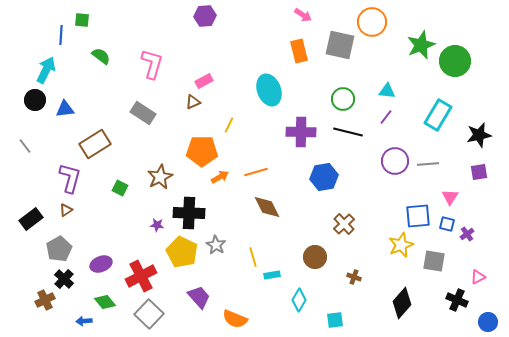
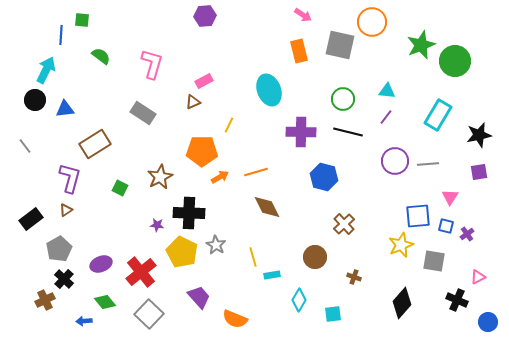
blue hexagon at (324, 177): rotated 24 degrees clockwise
blue square at (447, 224): moved 1 px left, 2 px down
red cross at (141, 276): moved 4 px up; rotated 12 degrees counterclockwise
cyan square at (335, 320): moved 2 px left, 6 px up
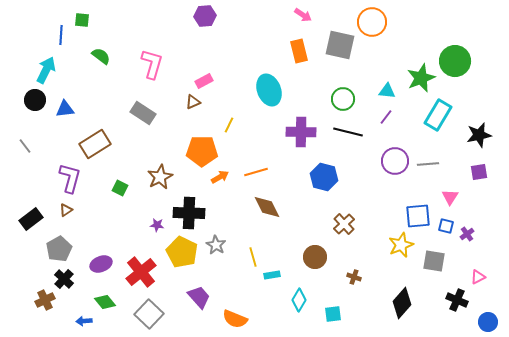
green star at (421, 45): moved 33 px down
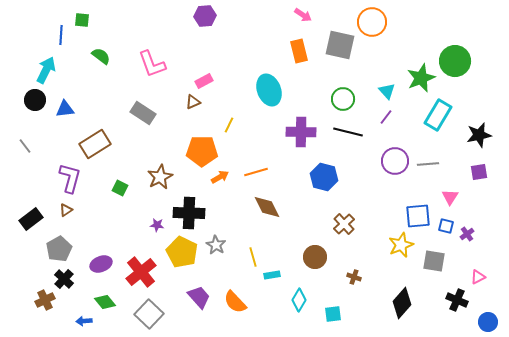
pink L-shape at (152, 64): rotated 144 degrees clockwise
cyan triangle at (387, 91): rotated 42 degrees clockwise
orange semicircle at (235, 319): moved 17 px up; rotated 25 degrees clockwise
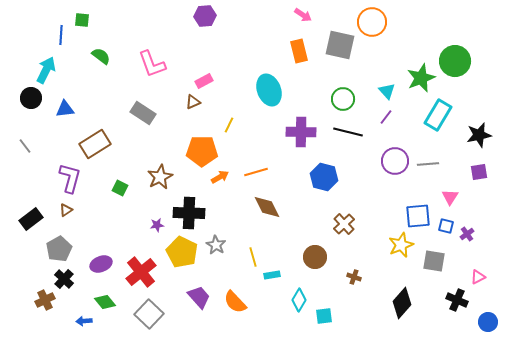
black circle at (35, 100): moved 4 px left, 2 px up
purple star at (157, 225): rotated 16 degrees counterclockwise
cyan square at (333, 314): moved 9 px left, 2 px down
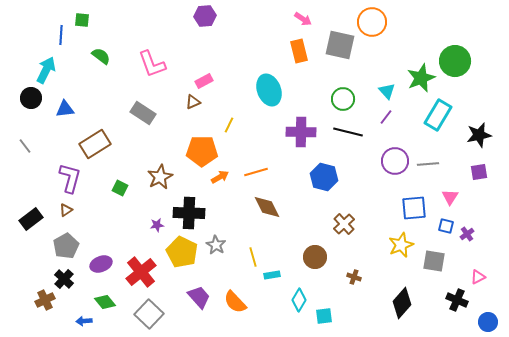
pink arrow at (303, 15): moved 4 px down
blue square at (418, 216): moved 4 px left, 8 px up
gray pentagon at (59, 249): moved 7 px right, 3 px up
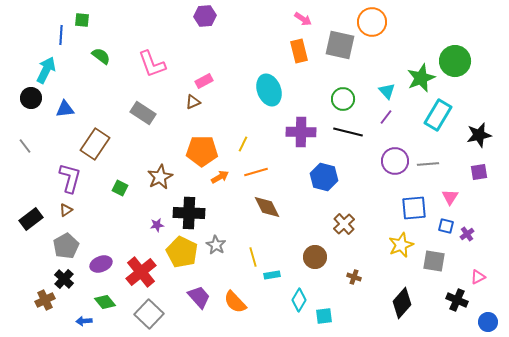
yellow line at (229, 125): moved 14 px right, 19 px down
brown rectangle at (95, 144): rotated 24 degrees counterclockwise
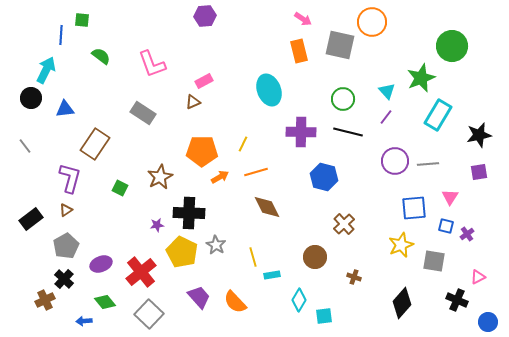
green circle at (455, 61): moved 3 px left, 15 px up
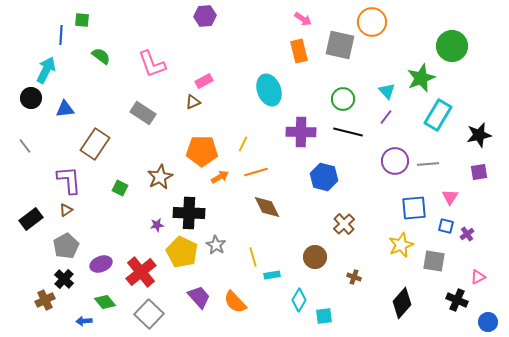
purple L-shape at (70, 178): moved 1 px left, 2 px down; rotated 20 degrees counterclockwise
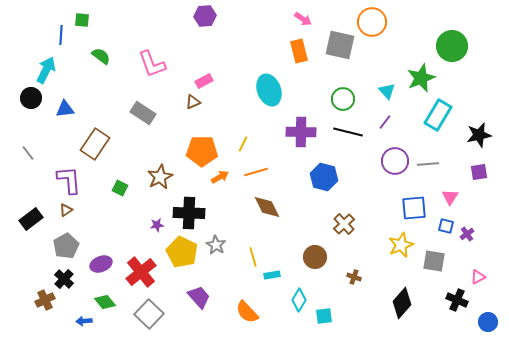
purple line at (386, 117): moved 1 px left, 5 px down
gray line at (25, 146): moved 3 px right, 7 px down
orange semicircle at (235, 302): moved 12 px right, 10 px down
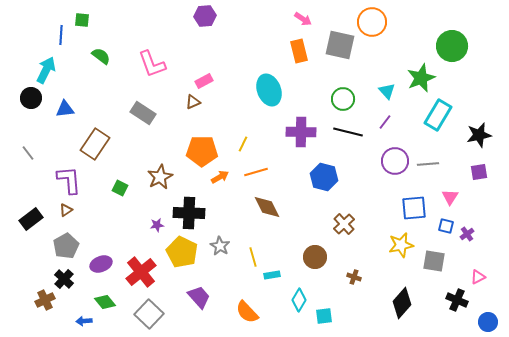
gray star at (216, 245): moved 4 px right, 1 px down
yellow star at (401, 245): rotated 10 degrees clockwise
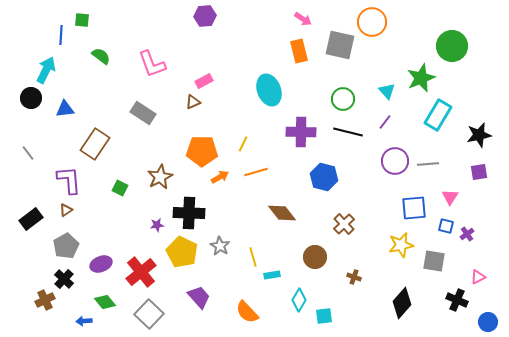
brown diamond at (267, 207): moved 15 px right, 6 px down; rotated 12 degrees counterclockwise
